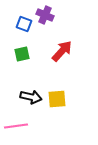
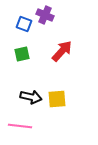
pink line: moved 4 px right; rotated 15 degrees clockwise
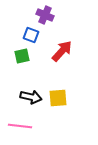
blue square: moved 7 px right, 11 px down
green square: moved 2 px down
yellow square: moved 1 px right, 1 px up
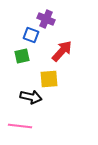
purple cross: moved 1 px right, 4 px down
yellow square: moved 9 px left, 19 px up
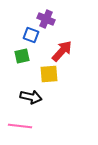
yellow square: moved 5 px up
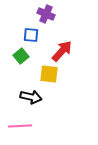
purple cross: moved 5 px up
blue square: rotated 14 degrees counterclockwise
green square: moved 1 px left; rotated 28 degrees counterclockwise
yellow square: rotated 12 degrees clockwise
pink line: rotated 10 degrees counterclockwise
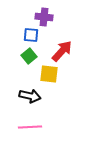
purple cross: moved 2 px left, 3 px down; rotated 18 degrees counterclockwise
green square: moved 8 px right
black arrow: moved 1 px left, 1 px up
pink line: moved 10 px right, 1 px down
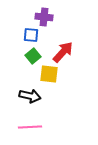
red arrow: moved 1 px right, 1 px down
green square: moved 4 px right
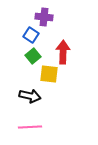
blue square: rotated 28 degrees clockwise
red arrow: rotated 40 degrees counterclockwise
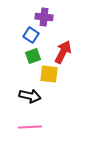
red arrow: rotated 25 degrees clockwise
green square: rotated 21 degrees clockwise
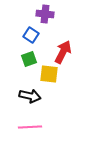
purple cross: moved 1 px right, 3 px up
green square: moved 4 px left, 3 px down
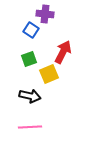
blue square: moved 5 px up
yellow square: rotated 30 degrees counterclockwise
